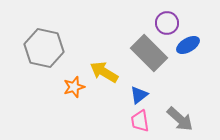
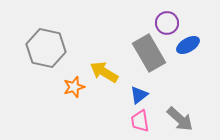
gray hexagon: moved 2 px right
gray rectangle: rotated 15 degrees clockwise
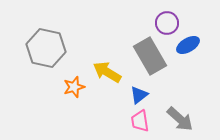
gray rectangle: moved 1 px right, 3 px down
yellow arrow: moved 3 px right
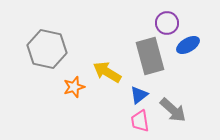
gray hexagon: moved 1 px right, 1 px down
gray rectangle: rotated 15 degrees clockwise
gray arrow: moved 7 px left, 9 px up
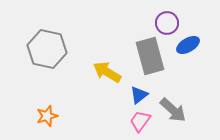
orange star: moved 27 px left, 29 px down
pink trapezoid: rotated 45 degrees clockwise
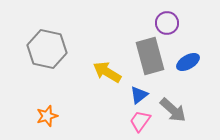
blue ellipse: moved 17 px down
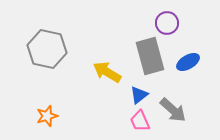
pink trapezoid: rotated 60 degrees counterclockwise
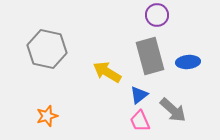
purple circle: moved 10 px left, 8 px up
blue ellipse: rotated 25 degrees clockwise
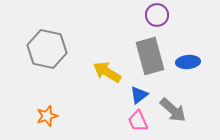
pink trapezoid: moved 2 px left
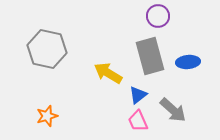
purple circle: moved 1 px right, 1 px down
yellow arrow: moved 1 px right, 1 px down
blue triangle: moved 1 px left
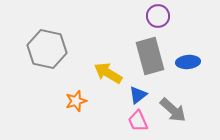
orange star: moved 29 px right, 15 px up
